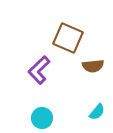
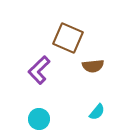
cyan circle: moved 3 px left, 1 px down
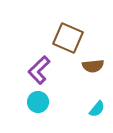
cyan semicircle: moved 3 px up
cyan circle: moved 1 px left, 17 px up
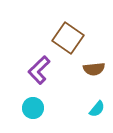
brown square: rotated 12 degrees clockwise
brown semicircle: moved 1 px right, 3 px down
cyan circle: moved 5 px left, 6 px down
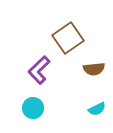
brown square: rotated 20 degrees clockwise
cyan semicircle: rotated 24 degrees clockwise
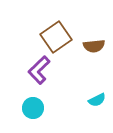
brown square: moved 12 px left, 1 px up
brown semicircle: moved 23 px up
cyan semicircle: moved 9 px up
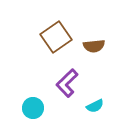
purple L-shape: moved 28 px right, 13 px down
cyan semicircle: moved 2 px left, 6 px down
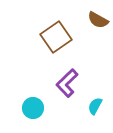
brown semicircle: moved 4 px right, 26 px up; rotated 35 degrees clockwise
cyan semicircle: rotated 144 degrees clockwise
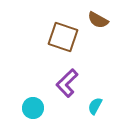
brown square: moved 7 px right; rotated 36 degrees counterclockwise
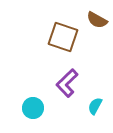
brown semicircle: moved 1 px left
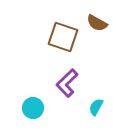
brown semicircle: moved 3 px down
cyan semicircle: moved 1 px right, 1 px down
